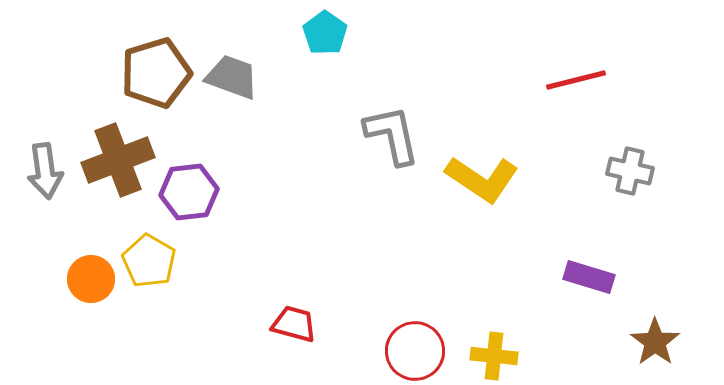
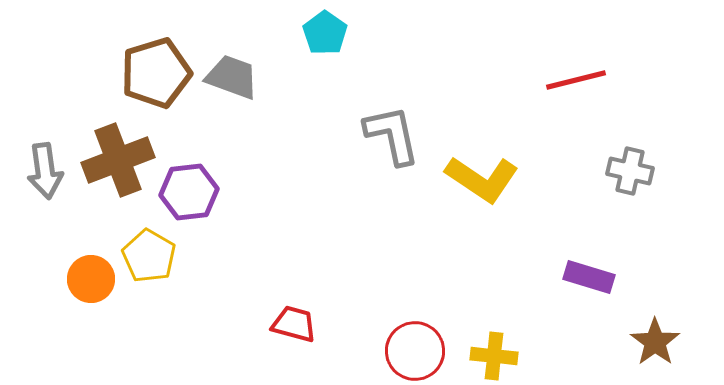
yellow pentagon: moved 5 px up
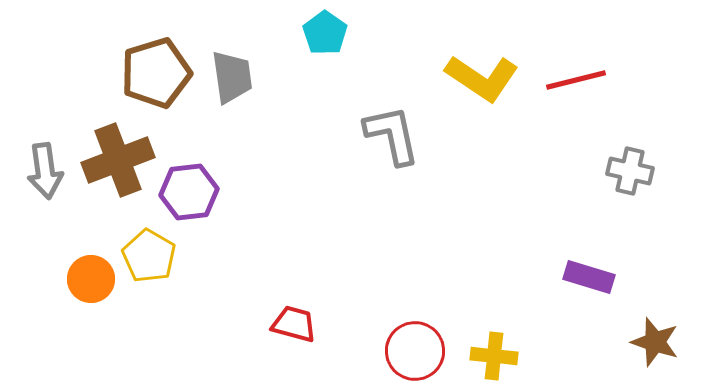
gray trapezoid: rotated 62 degrees clockwise
yellow L-shape: moved 101 px up
brown star: rotated 18 degrees counterclockwise
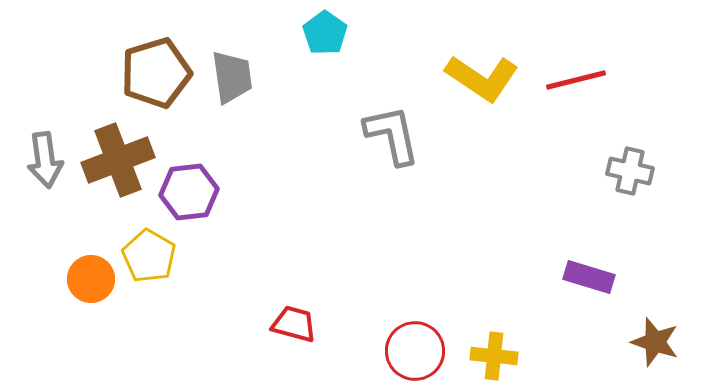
gray arrow: moved 11 px up
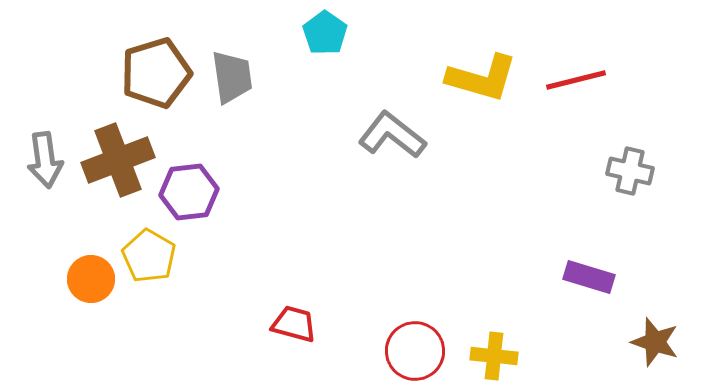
yellow L-shape: rotated 18 degrees counterclockwise
gray L-shape: rotated 40 degrees counterclockwise
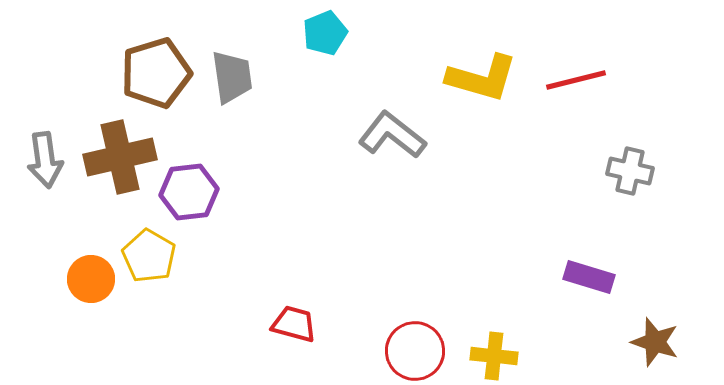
cyan pentagon: rotated 15 degrees clockwise
brown cross: moved 2 px right, 3 px up; rotated 8 degrees clockwise
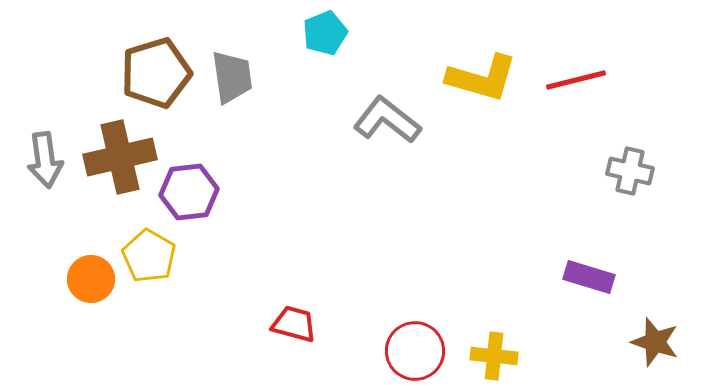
gray L-shape: moved 5 px left, 15 px up
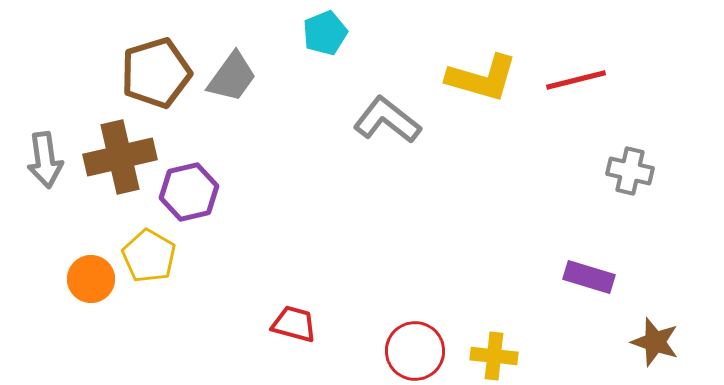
gray trapezoid: rotated 44 degrees clockwise
purple hexagon: rotated 6 degrees counterclockwise
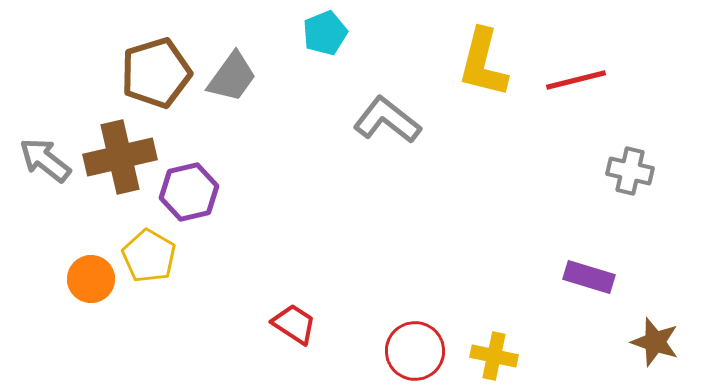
yellow L-shape: moved 1 px right, 15 px up; rotated 88 degrees clockwise
gray arrow: rotated 136 degrees clockwise
red trapezoid: rotated 18 degrees clockwise
yellow cross: rotated 6 degrees clockwise
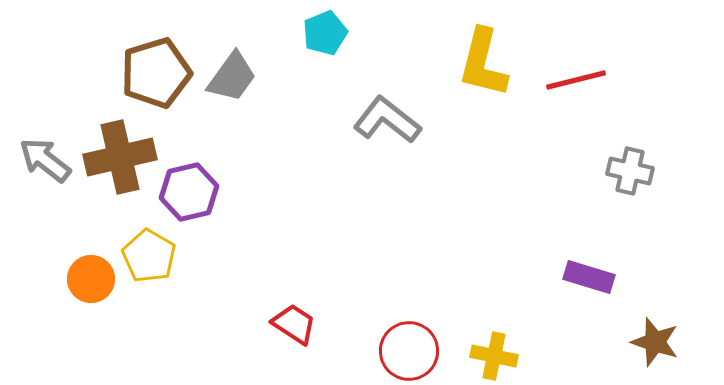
red circle: moved 6 px left
